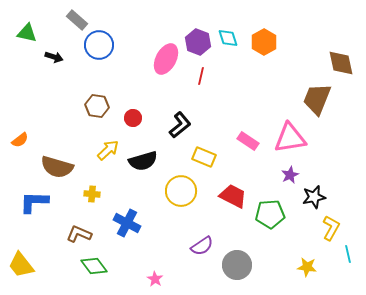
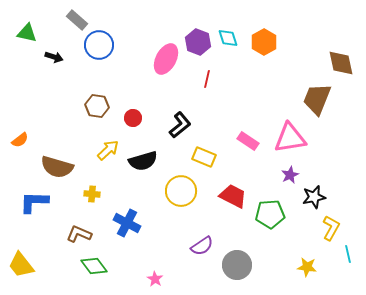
red line: moved 6 px right, 3 px down
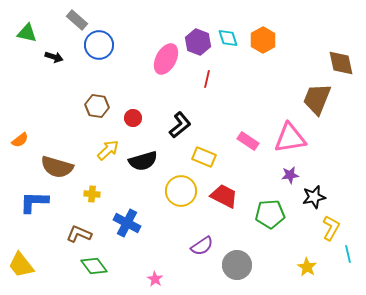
orange hexagon: moved 1 px left, 2 px up
purple star: rotated 18 degrees clockwise
red trapezoid: moved 9 px left
yellow star: rotated 24 degrees clockwise
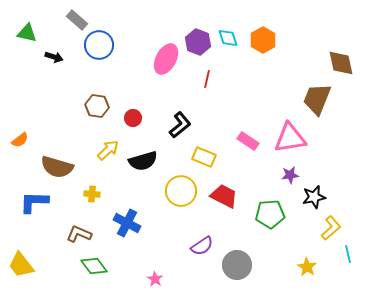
yellow L-shape: rotated 20 degrees clockwise
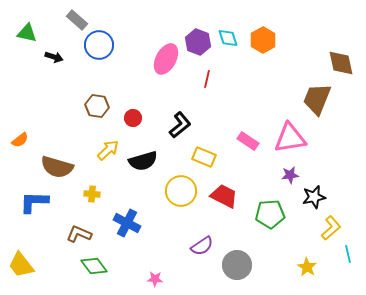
pink star: rotated 28 degrees counterclockwise
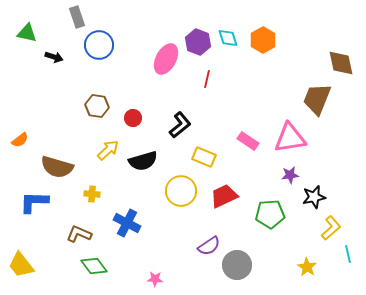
gray rectangle: moved 3 px up; rotated 30 degrees clockwise
red trapezoid: rotated 52 degrees counterclockwise
purple semicircle: moved 7 px right
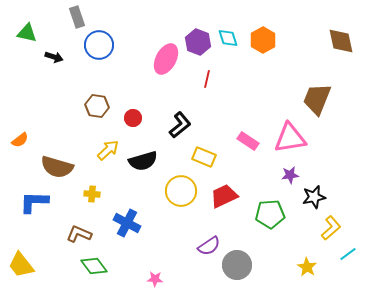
brown diamond: moved 22 px up
cyan line: rotated 66 degrees clockwise
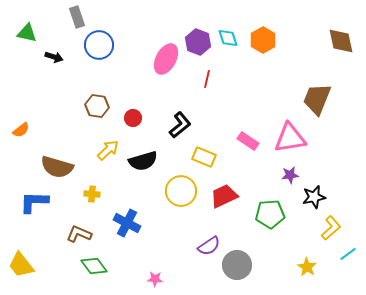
orange semicircle: moved 1 px right, 10 px up
